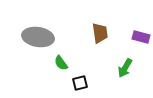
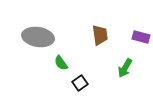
brown trapezoid: moved 2 px down
black square: rotated 21 degrees counterclockwise
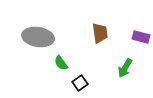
brown trapezoid: moved 2 px up
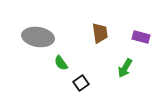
black square: moved 1 px right
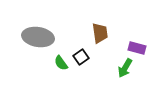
purple rectangle: moved 4 px left, 11 px down
black square: moved 26 px up
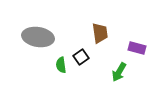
green semicircle: moved 2 px down; rotated 28 degrees clockwise
green arrow: moved 6 px left, 4 px down
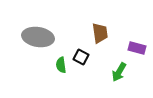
black square: rotated 28 degrees counterclockwise
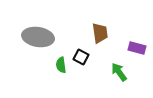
green arrow: rotated 114 degrees clockwise
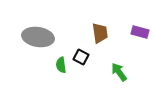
purple rectangle: moved 3 px right, 16 px up
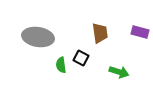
black square: moved 1 px down
green arrow: rotated 144 degrees clockwise
